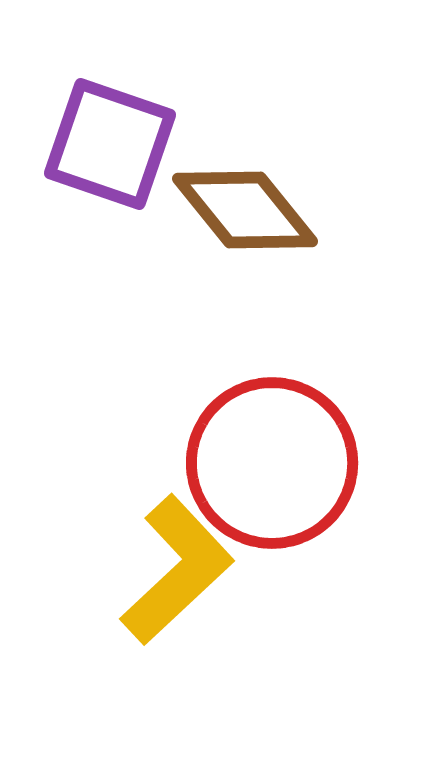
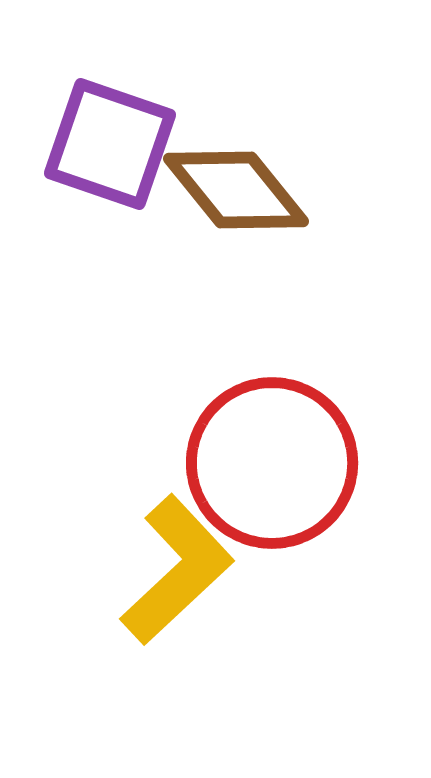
brown diamond: moved 9 px left, 20 px up
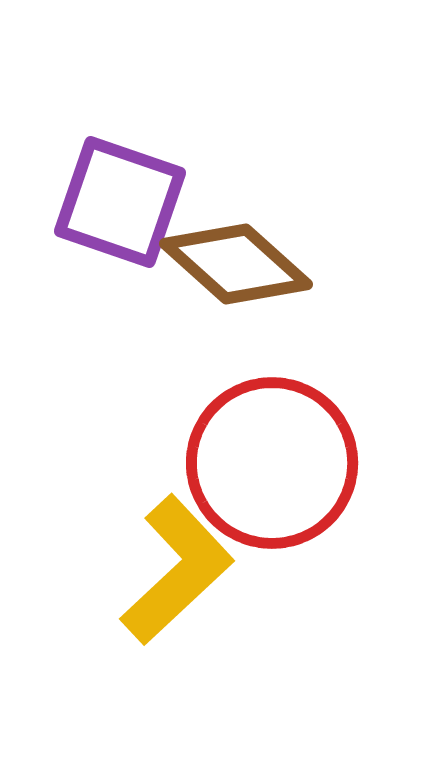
purple square: moved 10 px right, 58 px down
brown diamond: moved 74 px down; rotated 9 degrees counterclockwise
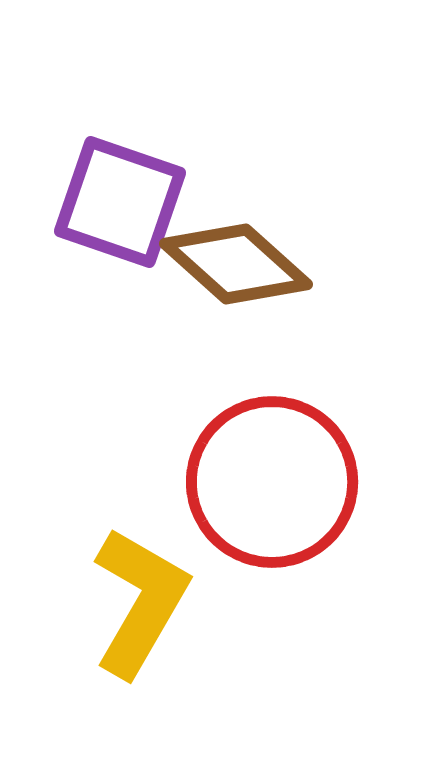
red circle: moved 19 px down
yellow L-shape: moved 37 px left, 32 px down; rotated 17 degrees counterclockwise
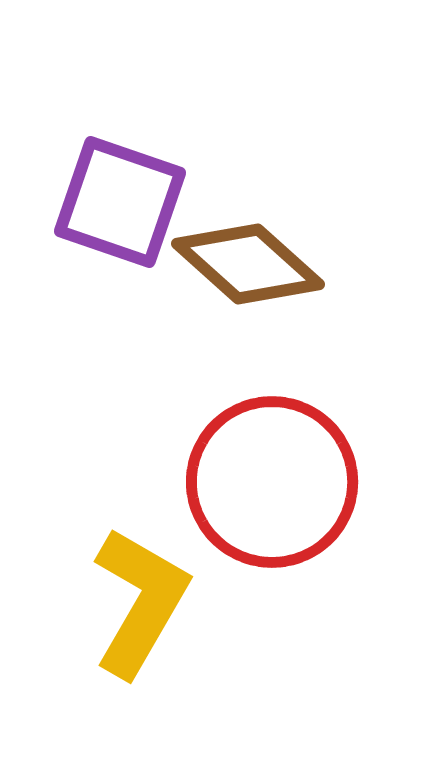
brown diamond: moved 12 px right
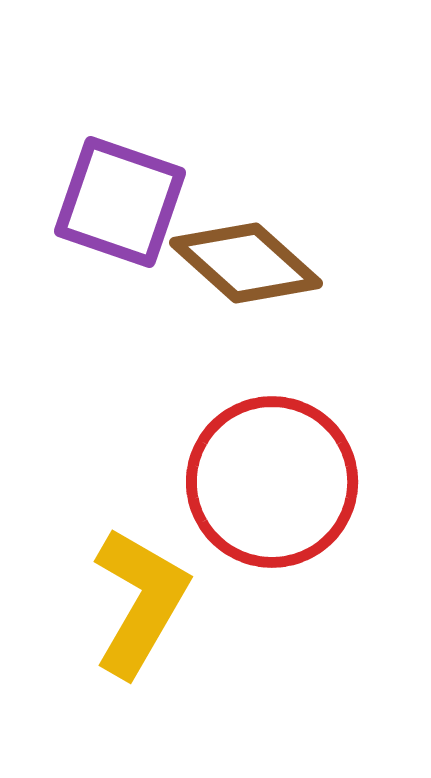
brown diamond: moved 2 px left, 1 px up
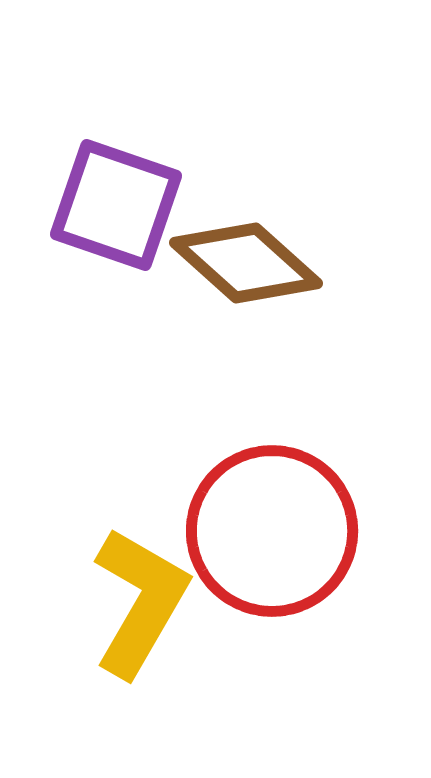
purple square: moved 4 px left, 3 px down
red circle: moved 49 px down
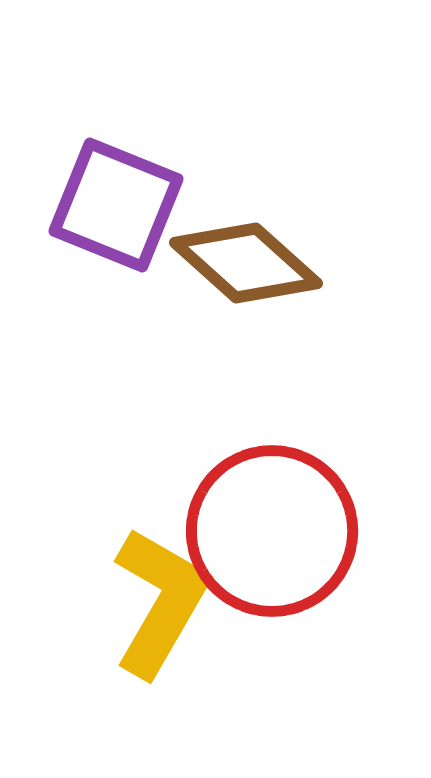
purple square: rotated 3 degrees clockwise
yellow L-shape: moved 20 px right
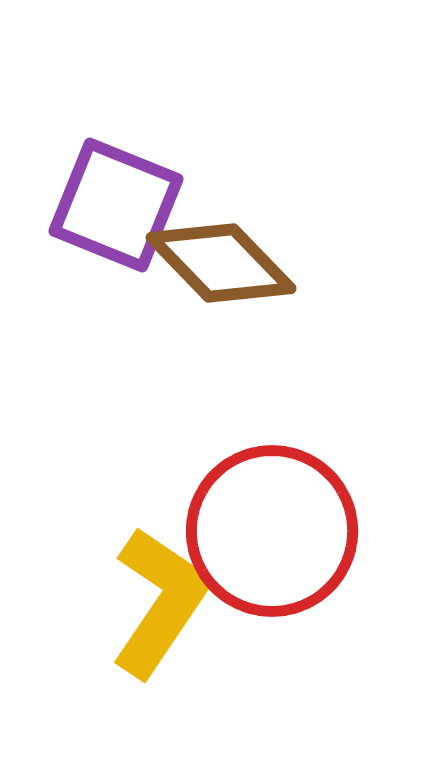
brown diamond: moved 25 px left; rotated 4 degrees clockwise
yellow L-shape: rotated 4 degrees clockwise
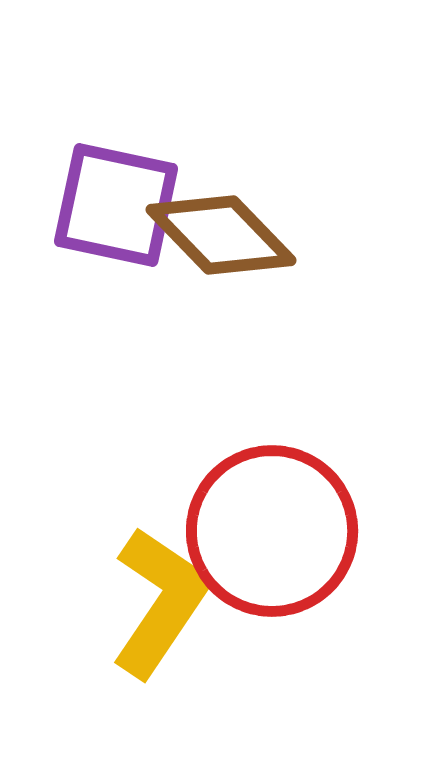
purple square: rotated 10 degrees counterclockwise
brown diamond: moved 28 px up
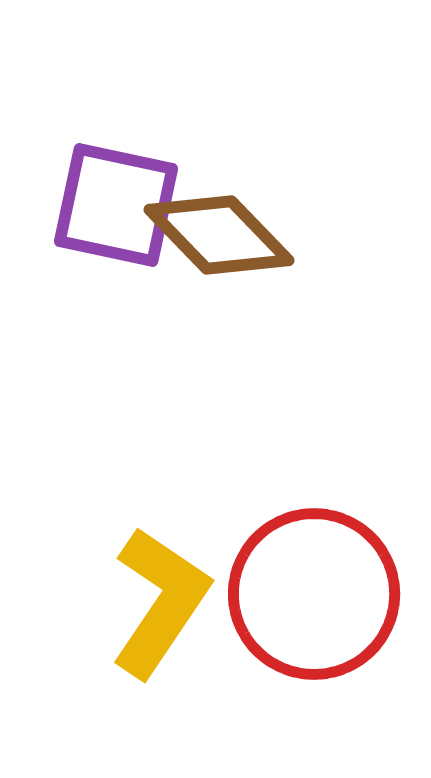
brown diamond: moved 2 px left
red circle: moved 42 px right, 63 px down
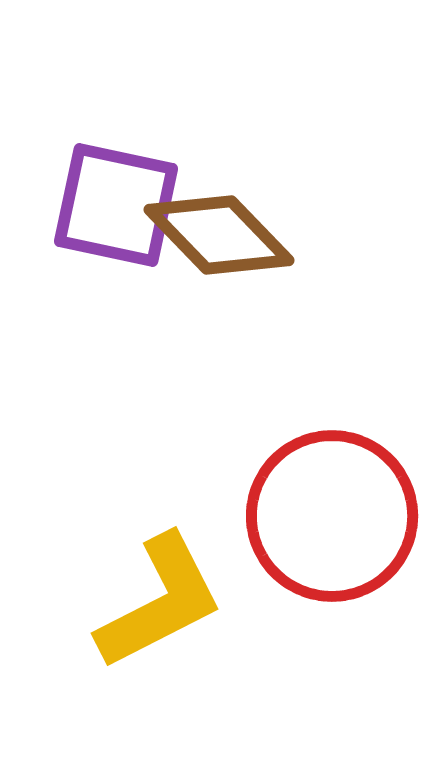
red circle: moved 18 px right, 78 px up
yellow L-shape: rotated 29 degrees clockwise
